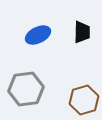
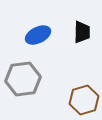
gray hexagon: moved 3 px left, 10 px up
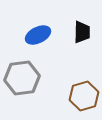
gray hexagon: moved 1 px left, 1 px up
brown hexagon: moved 4 px up
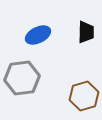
black trapezoid: moved 4 px right
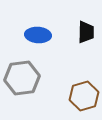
blue ellipse: rotated 30 degrees clockwise
